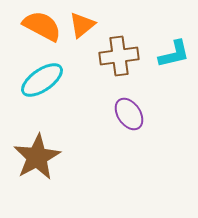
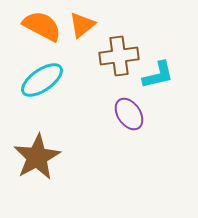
cyan L-shape: moved 16 px left, 21 px down
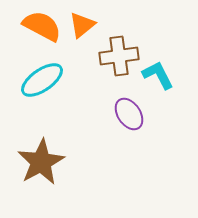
cyan L-shape: rotated 104 degrees counterclockwise
brown star: moved 4 px right, 5 px down
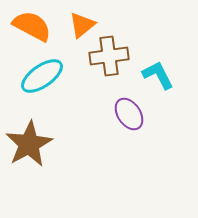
orange semicircle: moved 10 px left
brown cross: moved 10 px left
cyan ellipse: moved 4 px up
brown star: moved 12 px left, 18 px up
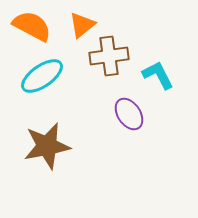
brown star: moved 18 px right, 2 px down; rotated 18 degrees clockwise
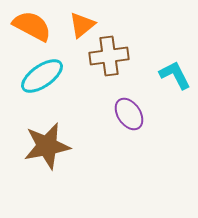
cyan L-shape: moved 17 px right
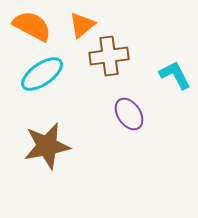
cyan ellipse: moved 2 px up
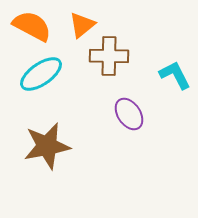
brown cross: rotated 9 degrees clockwise
cyan ellipse: moved 1 px left
